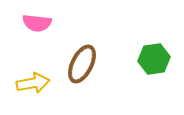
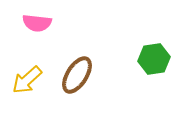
brown ellipse: moved 5 px left, 11 px down; rotated 6 degrees clockwise
yellow arrow: moved 6 px left, 3 px up; rotated 148 degrees clockwise
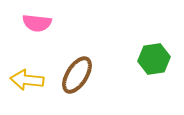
yellow arrow: rotated 48 degrees clockwise
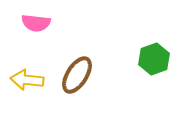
pink semicircle: moved 1 px left
green hexagon: rotated 12 degrees counterclockwise
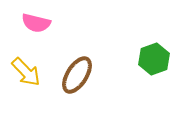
pink semicircle: rotated 8 degrees clockwise
yellow arrow: moved 1 px left, 8 px up; rotated 140 degrees counterclockwise
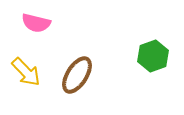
green hexagon: moved 1 px left, 3 px up
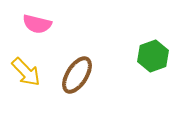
pink semicircle: moved 1 px right, 1 px down
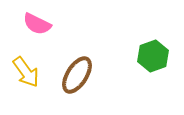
pink semicircle: rotated 12 degrees clockwise
yellow arrow: rotated 8 degrees clockwise
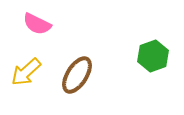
yellow arrow: rotated 84 degrees clockwise
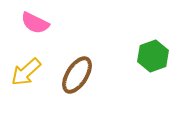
pink semicircle: moved 2 px left, 1 px up
